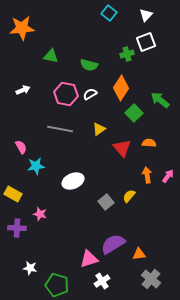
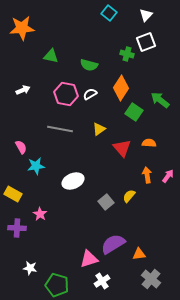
green cross: rotated 32 degrees clockwise
green square: moved 1 px up; rotated 12 degrees counterclockwise
pink star: rotated 16 degrees clockwise
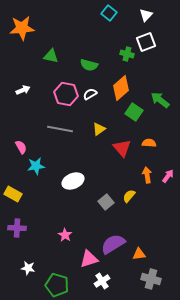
orange diamond: rotated 15 degrees clockwise
pink star: moved 25 px right, 21 px down
white star: moved 2 px left
gray cross: rotated 24 degrees counterclockwise
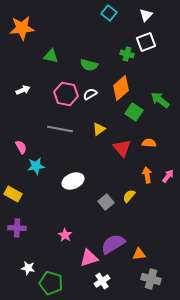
pink triangle: moved 1 px up
green pentagon: moved 6 px left, 2 px up
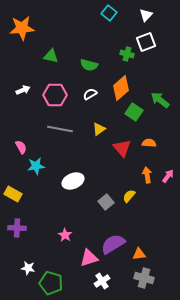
pink hexagon: moved 11 px left, 1 px down; rotated 10 degrees counterclockwise
gray cross: moved 7 px left, 1 px up
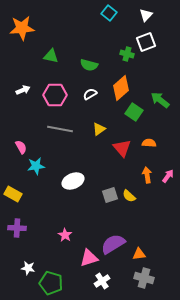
yellow semicircle: rotated 88 degrees counterclockwise
gray square: moved 4 px right, 7 px up; rotated 21 degrees clockwise
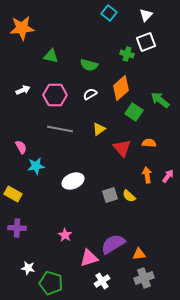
gray cross: rotated 36 degrees counterclockwise
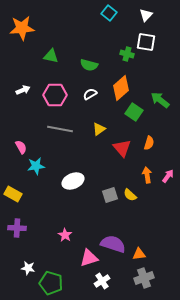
white square: rotated 30 degrees clockwise
orange semicircle: rotated 104 degrees clockwise
yellow semicircle: moved 1 px right, 1 px up
purple semicircle: rotated 50 degrees clockwise
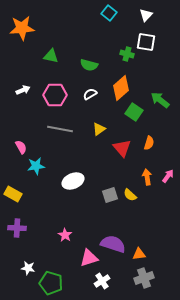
orange arrow: moved 2 px down
